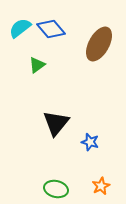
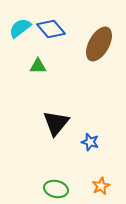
green triangle: moved 1 px right, 1 px down; rotated 36 degrees clockwise
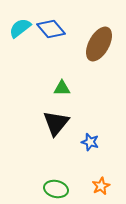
green triangle: moved 24 px right, 22 px down
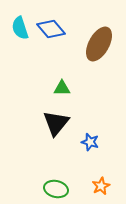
cyan semicircle: rotated 70 degrees counterclockwise
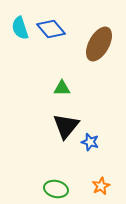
black triangle: moved 10 px right, 3 px down
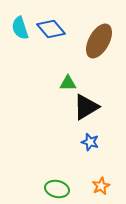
brown ellipse: moved 3 px up
green triangle: moved 6 px right, 5 px up
black triangle: moved 20 px right, 19 px up; rotated 20 degrees clockwise
green ellipse: moved 1 px right
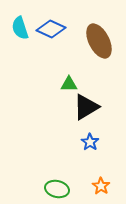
blue diamond: rotated 24 degrees counterclockwise
brown ellipse: rotated 56 degrees counterclockwise
green triangle: moved 1 px right, 1 px down
blue star: rotated 18 degrees clockwise
orange star: rotated 12 degrees counterclockwise
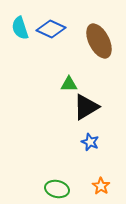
blue star: rotated 12 degrees counterclockwise
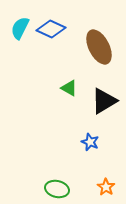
cyan semicircle: rotated 45 degrees clockwise
brown ellipse: moved 6 px down
green triangle: moved 4 px down; rotated 30 degrees clockwise
black triangle: moved 18 px right, 6 px up
orange star: moved 5 px right, 1 px down
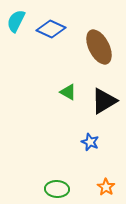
cyan semicircle: moved 4 px left, 7 px up
green triangle: moved 1 px left, 4 px down
green ellipse: rotated 10 degrees counterclockwise
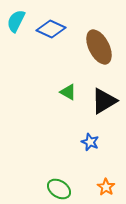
green ellipse: moved 2 px right; rotated 30 degrees clockwise
